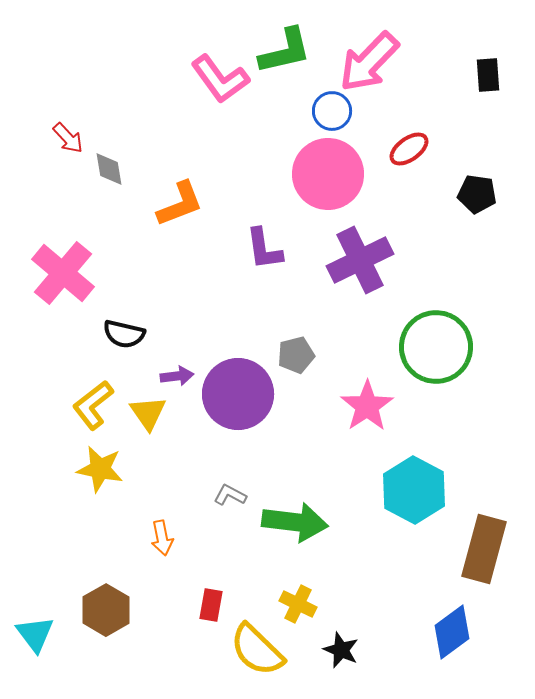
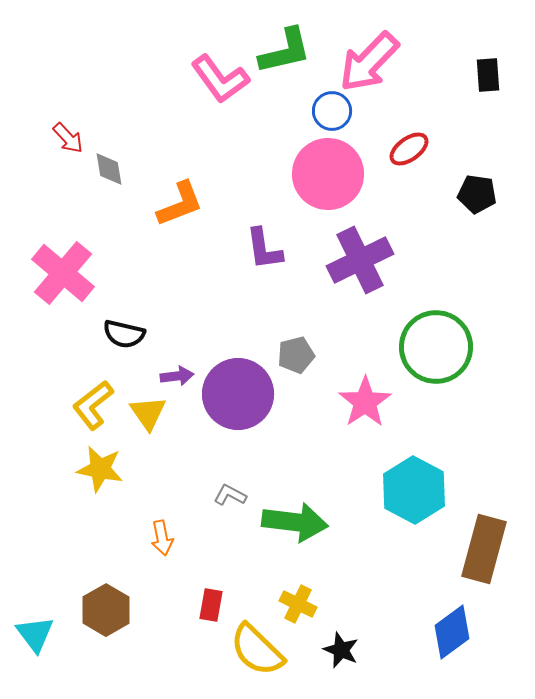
pink star: moved 2 px left, 4 px up
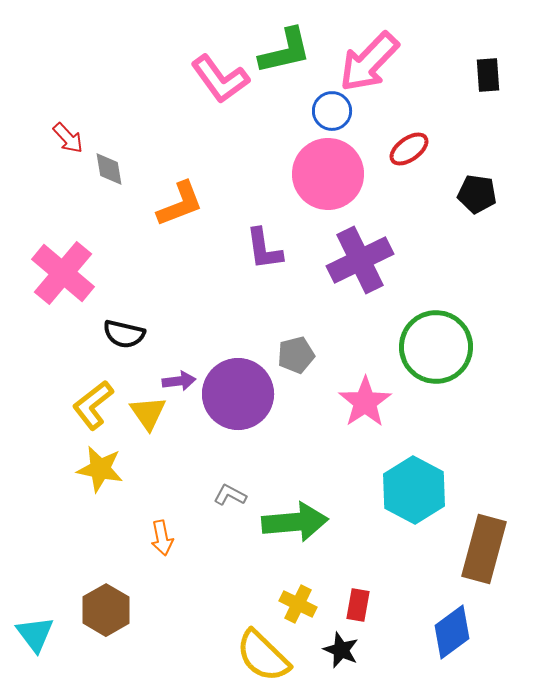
purple arrow: moved 2 px right, 5 px down
green arrow: rotated 12 degrees counterclockwise
red rectangle: moved 147 px right
yellow semicircle: moved 6 px right, 6 px down
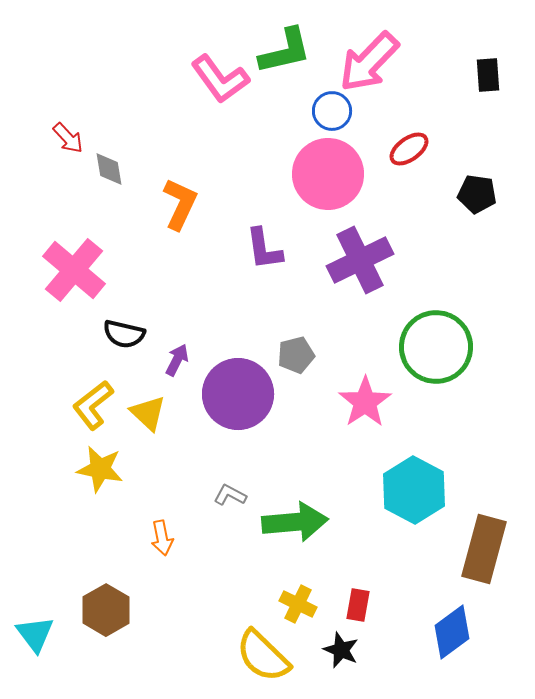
orange L-shape: rotated 44 degrees counterclockwise
pink cross: moved 11 px right, 3 px up
purple arrow: moved 2 px left, 21 px up; rotated 56 degrees counterclockwise
yellow triangle: rotated 12 degrees counterclockwise
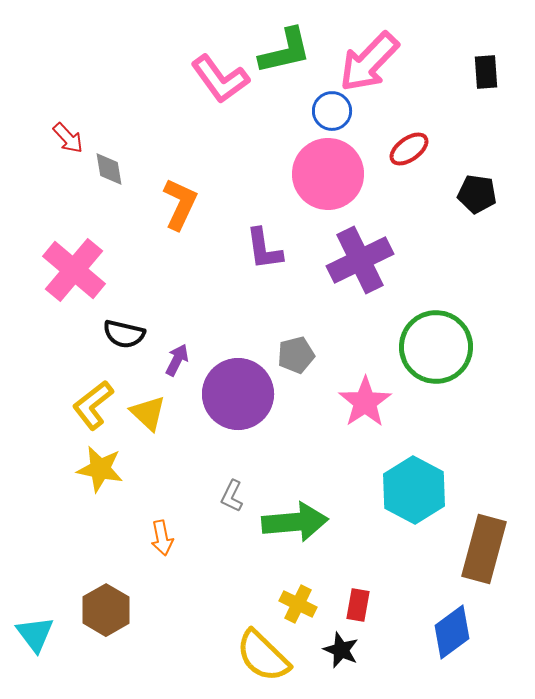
black rectangle: moved 2 px left, 3 px up
gray L-shape: moved 2 px right, 1 px down; rotated 92 degrees counterclockwise
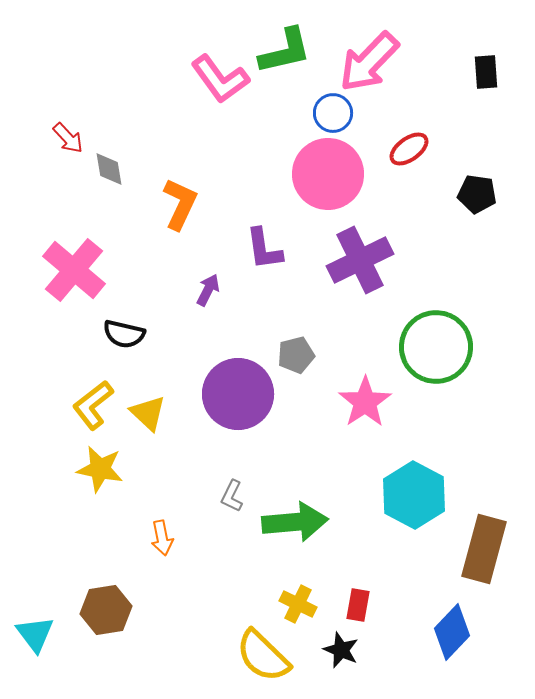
blue circle: moved 1 px right, 2 px down
purple arrow: moved 31 px right, 70 px up
cyan hexagon: moved 5 px down
brown hexagon: rotated 21 degrees clockwise
blue diamond: rotated 10 degrees counterclockwise
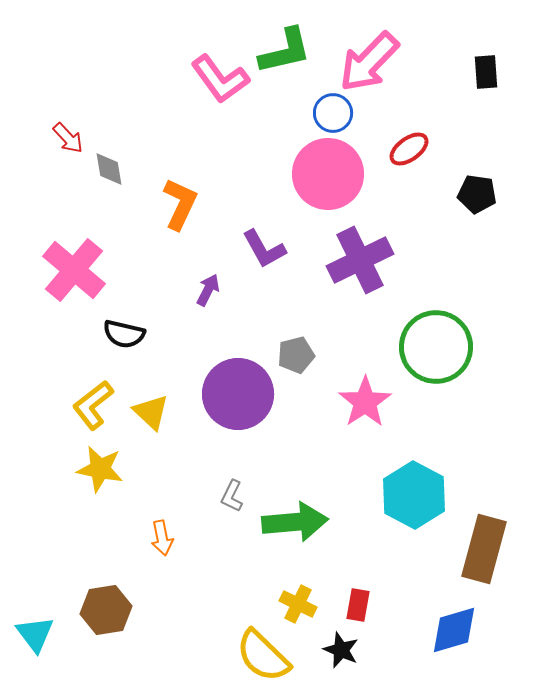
purple L-shape: rotated 21 degrees counterclockwise
yellow triangle: moved 3 px right, 1 px up
blue diamond: moved 2 px right, 2 px up; rotated 30 degrees clockwise
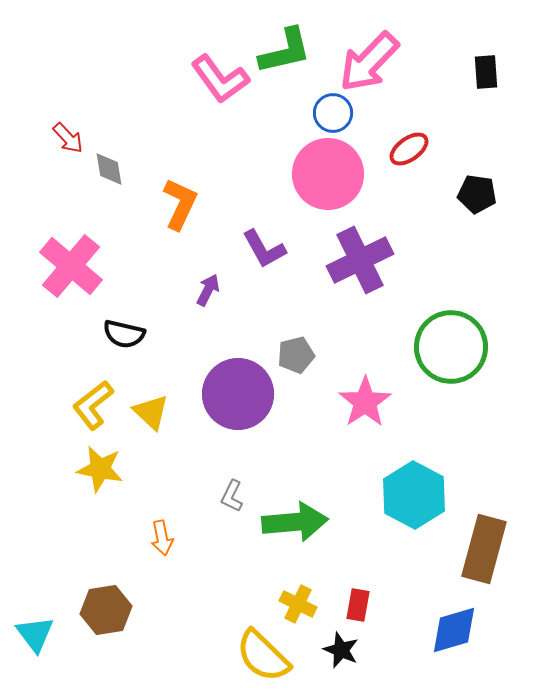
pink cross: moved 3 px left, 4 px up
green circle: moved 15 px right
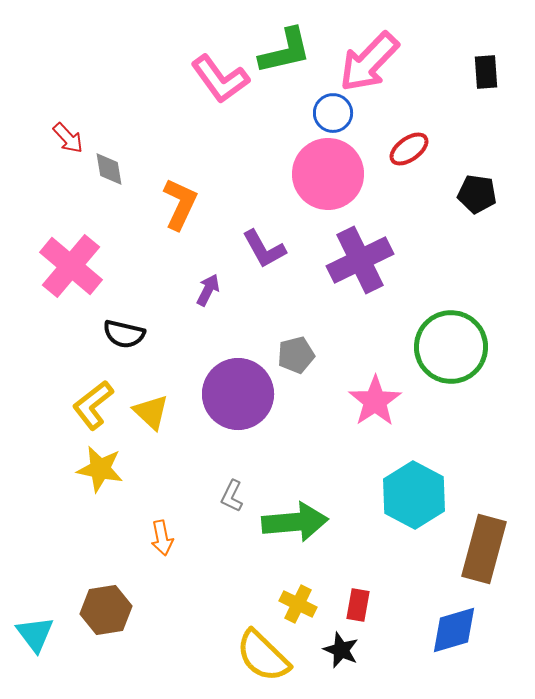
pink star: moved 10 px right, 1 px up
